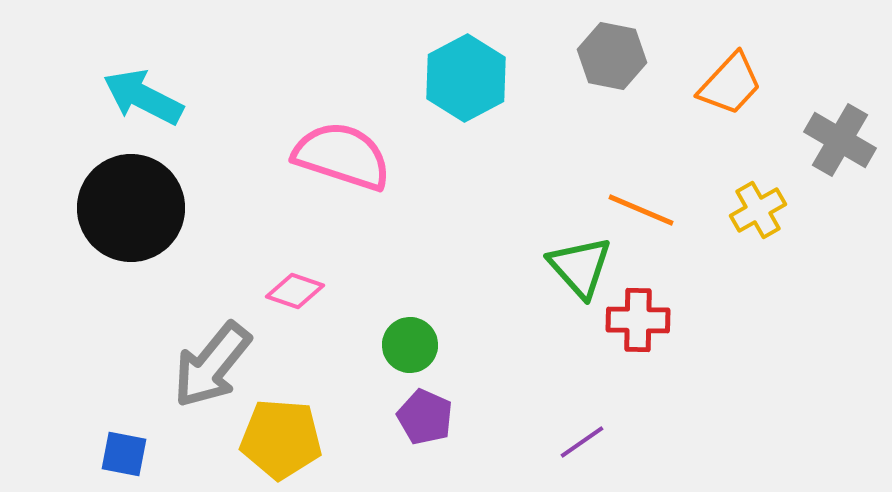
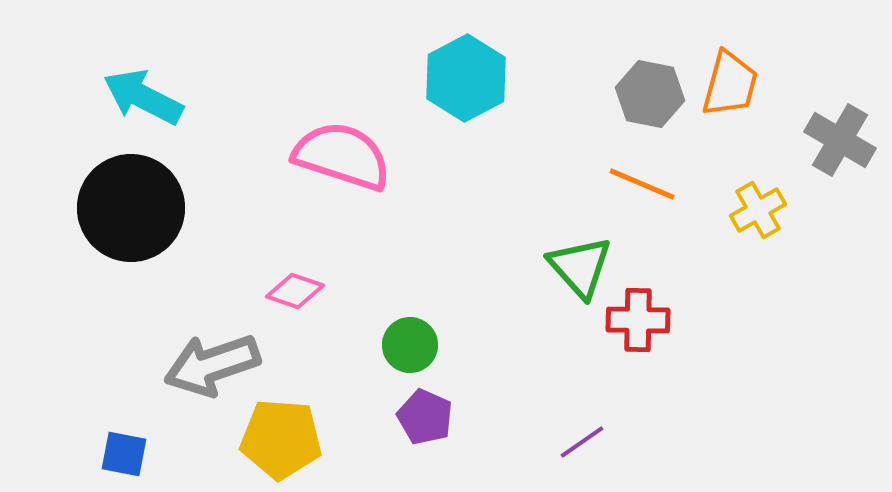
gray hexagon: moved 38 px right, 38 px down
orange trapezoid: rotated 28 degrees counterclockwise
orange line: moved 1 px right, 26 px up
gray arrow: rotated 32 degrees clockwise
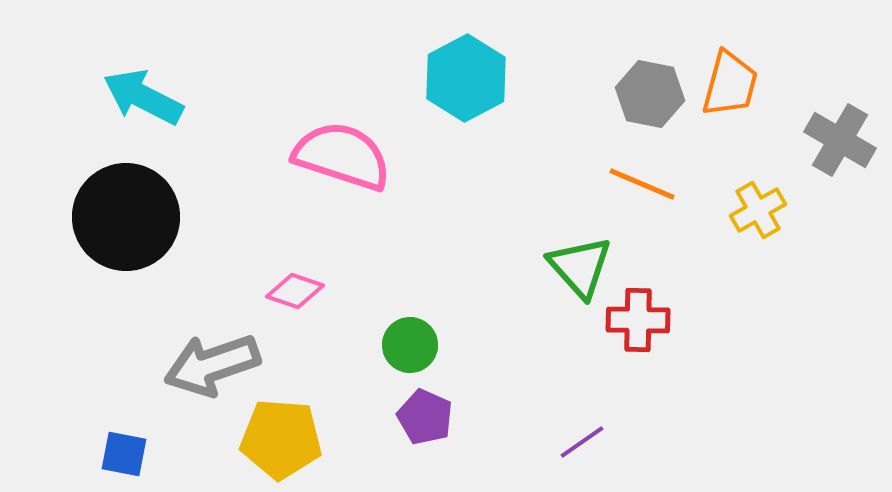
black circle: moved 5 px left, 9 px down
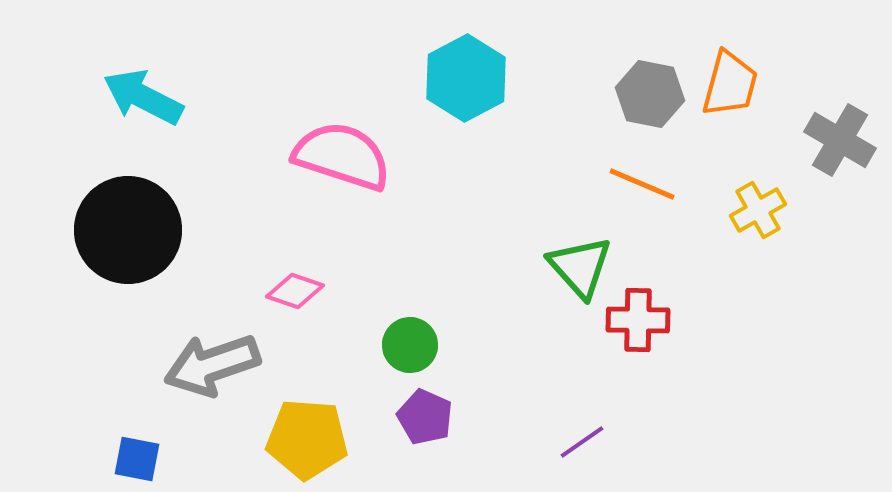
black circle: moved 2 px right, 13 px down
yellow pentagon: moved 26 px right
blue square: moved 13 px right, 5 px down
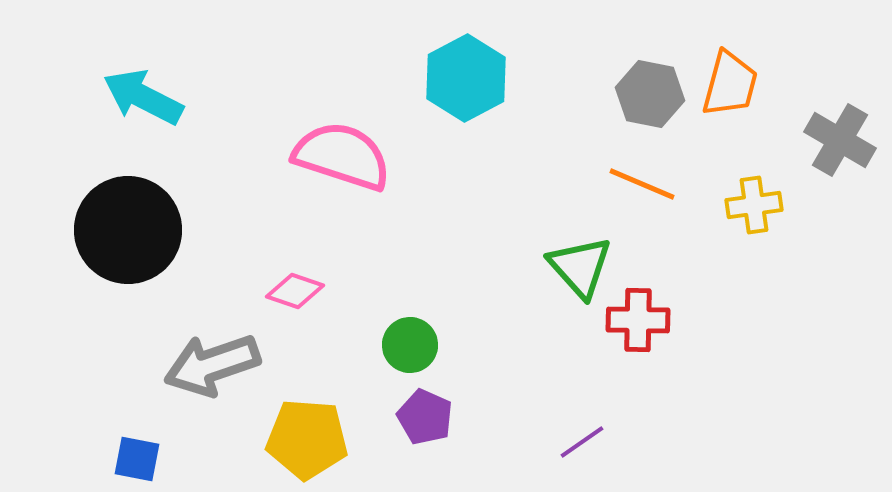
yellow cross: moved 4 px left, 5 px up; rotated 22 degrees clockwise
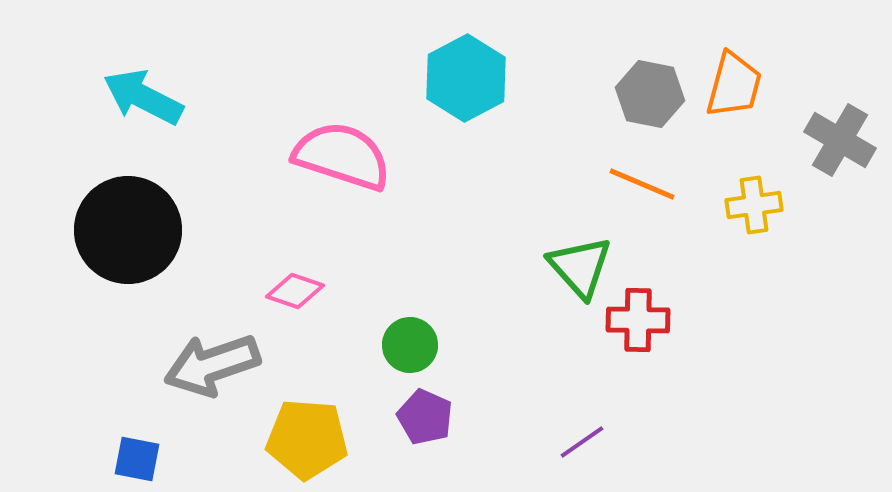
orange trapezoid: moved 4 px right, 1 px down
